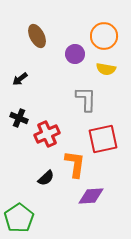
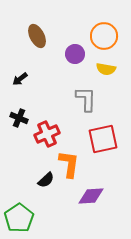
orange L-shape: moved 6 px left
black semicircle: moved 2 px down
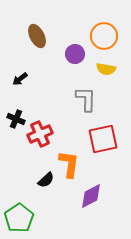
black cross: moved 3 px left, 1 px down
red cross: moved 7 px left
purple diamond: rotated 24 degrees counterclockwise
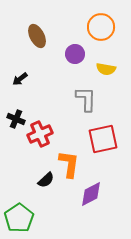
orange circle: moved 3 px left, 9 px up
purple diamond: moved 2 px up
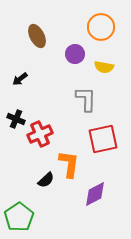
yellow semicircle: moved 2 px left, 2 px up
purple diamond: moved 4 px right
green pentagon: moved 1 px up
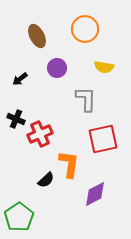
orange circle: moved 16 px left, 2 px down
purple circle: moved 18 px left, 14 px down
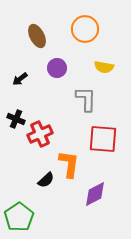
red square: rotated 16 degrees clockwise
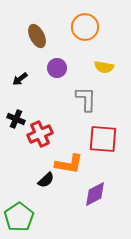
orange circle: moved 2 px up
orange L-shape: rotated 92 degrees clockwise
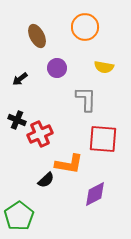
black cross: moved 1 px right, 1 px down
green pentagon: moved 1 px up
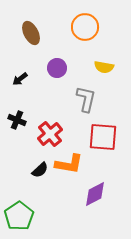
brown ellipse: moved 6 px left, 3 px up
gray L-shape: rotated 12 degrees clockwise
red cross: moved 10 px right; rotated 15 degrees counterclockwise
red square: moved 2 px up
black semicircle: moved 6 px left, 10 px up
